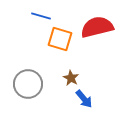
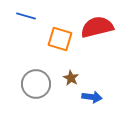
blue line: moved 15 px left
gray circle: moved 8 px right
blue arrow: moved 8 px right, 2 px up; rotated 42 degrees counterclockwise
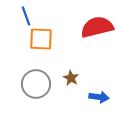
blue line: rotated 54 degrees clockwise
orange square: moved 19 px left; rotated 15 degrees counterclockwise
blue arrow: moved 7 px right
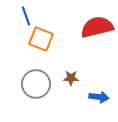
orange square: rotated 20 degrees clockwise
brown star: rotated 28 degrees counterclockwise
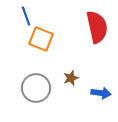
red semicircle: rotated 92 degrees clockwise
brown star: rotated 21 degrees counterclockwise
gray circle: moved 4 px down
blue arrow: moved 2 px right, 4 px up
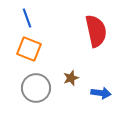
blue line: moved 1 px right, 2 px down
red semicircle: moved 1 px left, 4 px down
orange square: moved 12 px left, 10 px down
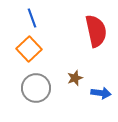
blue line: moved 5 px right
orange square: rotated 25 degrees clockwise
brown star: moved 4 px right
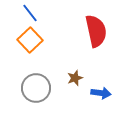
blue line: moved 2 px left, 5 px up; rotated 18 degrees counterclockwise
orange square: moved 1 px right, 9 px up
